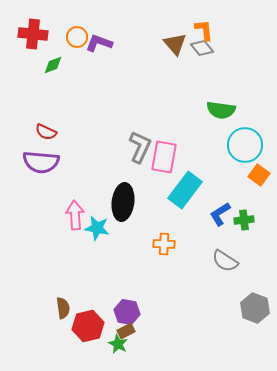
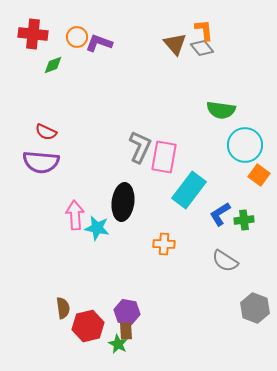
cyan rectangle: moved 4 px right
brown rectangle: rotated 66 degrees counterclockwise
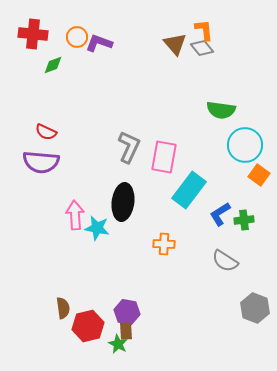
gray L-shape: moved 11 px left
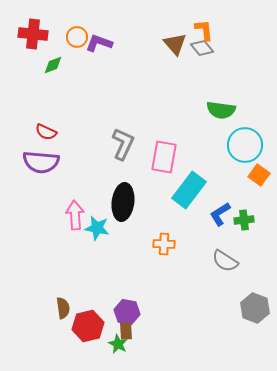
gray L-shape: moved 6 px left, 3 px up
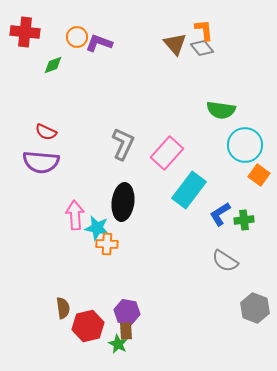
red cross: moved 8 px left, 2 px up
pink rectangle: moved 3 px right, 4 px up; rotated 32 degrees clockwise
orange cross: moved 57 px left
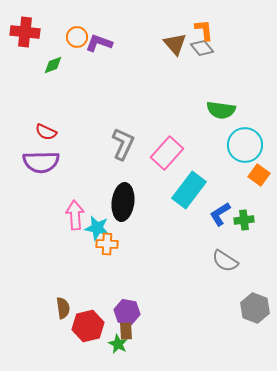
purple semicircle: rotated 6 degrees counterclockwise
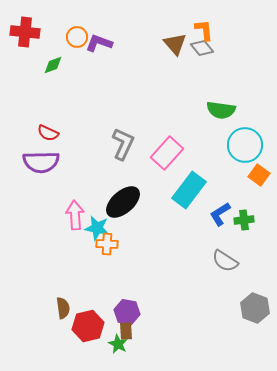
red semicircle: moved 2 px right, 1 px down
black ellipse: rotated 42 degrees clockwise
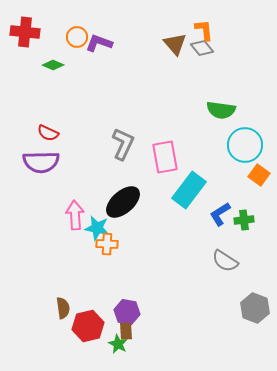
green diamond: rotated 45 degrees clockwise
pink rectangle: moved 2 px left, 4 px down; rotated 52 degrees counterclockwise
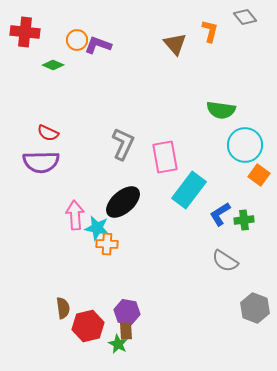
orange L-shape: moved 6 px right, 1 px down; rotated 20 degrees clockwise
orange circle: moved 3 px down
purple L-shape: moved 1 px left, 2 px down
gray diamond: moved 43 px right, 31 px up
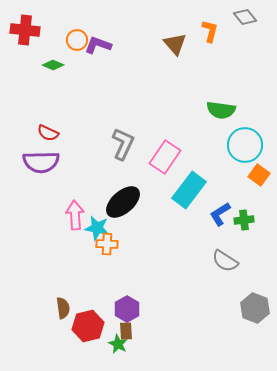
red cross: moved 2 px up
pink rectangle: rotated 44 degrees clockwise
purple hexagon: moved 3 px up; rotated 20 degrees clockwise
